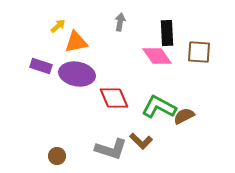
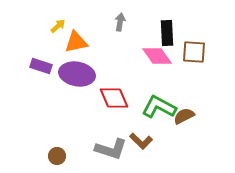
brown square: moved 5 px left
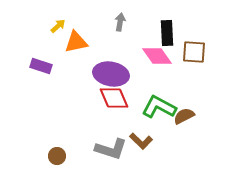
purple ellipse: moved 34 px right
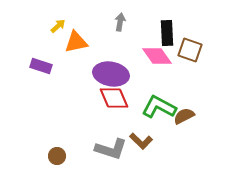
brown square: moved 4 px left, 2 px up; rotated 15 degrees clockwise
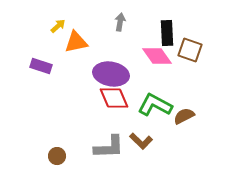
green L-shape: moved 4 px left, 2 px up
gray L-shape: moved 2 px left, 2 px up; rotated 20 degrees counterclockwise
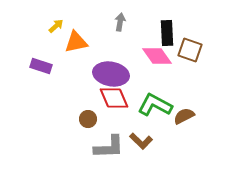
yellow arrow: moved 2 px left
brown circle: moved 31 px right, 37 px up
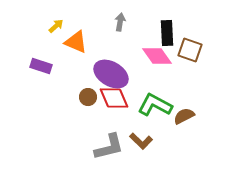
orange triangle: rotated 35 degrees clockwise
purple ellipse: rotated 20 degrees clockwise
brown circle: moved 22 px up
gray L-shape: rotated 12 degrees counterclockwise
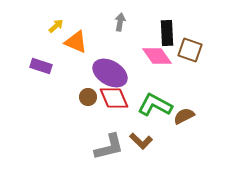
purple ellipse: moved 1 px left, 1 px up
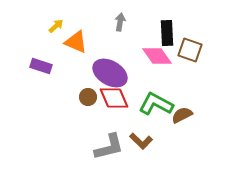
green L-shape: moved 1 px right, 1 px up
brown semicircle: moved 2 px left, 1 px up
